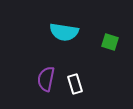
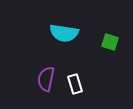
cyan semicircle: moved 1 px down
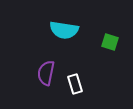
cyan semicircle: moved 3 px up
purple semicircle: moved 6 px up
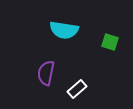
white rectangle: moved 2 px right, 5 px down; rotated 66 degrees clockwise
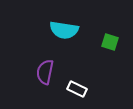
purple semicircle: moved 1 px left, 1 px up
white rectangle: rotated 66 degrees clockwise
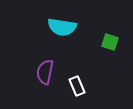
cyan semicircle: moved 2 px left, 3 px up
white rectangle: moved 3 px up; rotated 42 degrees clockwise
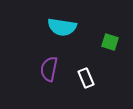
purple semicircle: moved 4 px right, 3 px up
white rectangle: moved 9 px right, 8 px up
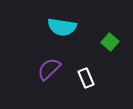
green square: rotated 24 degrees clockwise
purple semicircle: rotated 35 degrees clockwise
